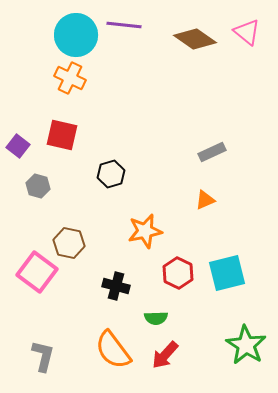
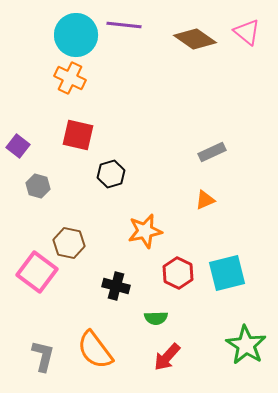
red square: moved 16 px right
orange semicircle: moved 18 px left
red arrow: moved 2 px right, 2 px down
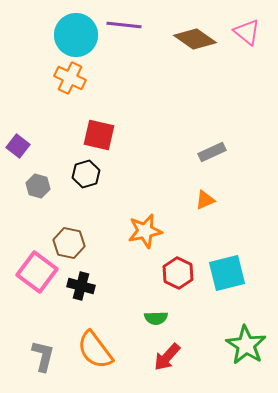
red square: moved 21 px right
black hexagon: moved 25 px left
black cross: moved 35 px left
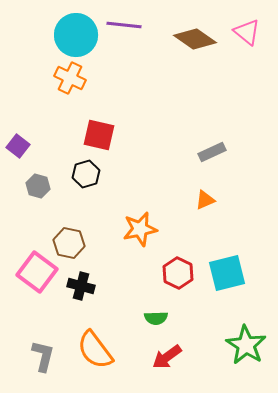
orange star: moved 5 px left, 2 px up
red arrow: rotated 12 degrees clockwise
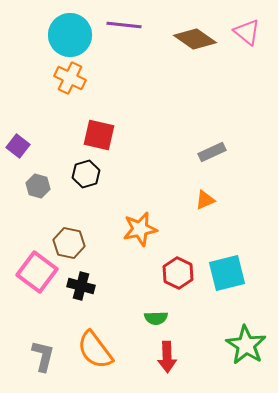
cyan circle: moved 6 px left
red arrow: rotated 56 degrees counterclockwise
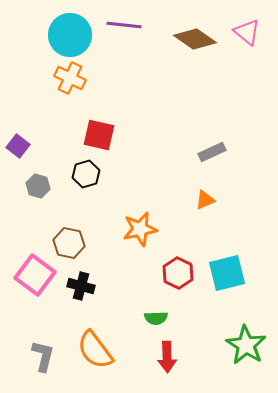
pink square: moved 2 px left, 3 px down
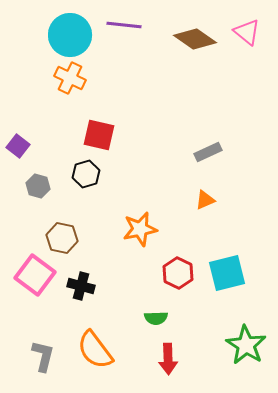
gray rectangle: moved 4 px left
brown hexagon: moved 7 px left, 5 px up
red arrow: moved 1 px right, 2 px down
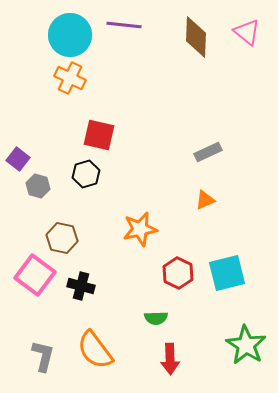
brown diamond: moved 1 px right, 2 px up; rotated 57 degrees clockwise
purple square: moved 13 px down
red arrow: moved 2 px right
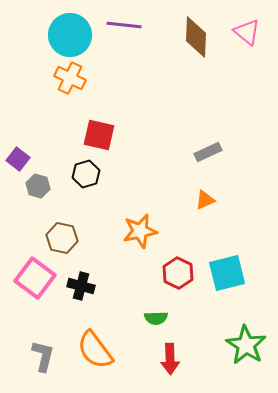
orange star: moved 2 px down
pink square: moved 3 px down
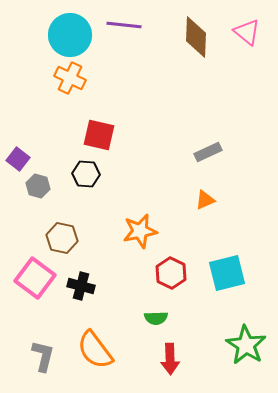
black hexagon: rotated 20 degrees clockwise
red hexagon: moved 7 px left
